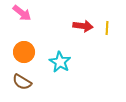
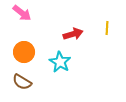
red arrow: moved 10 px left, 8 px down; rotated 24 degrees counterclockwise
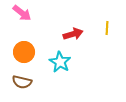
brown semicircle: rotated 18 degrees counterclockwise
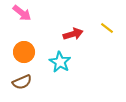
yellow line: rotated 56 degrees counterclockwise
brown semicircle: rotated 36 degrees counterclockwise
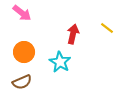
red arrow: rotated 60 degrees counterclockwise
